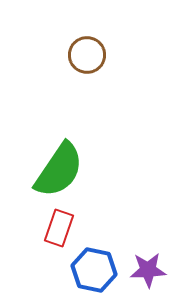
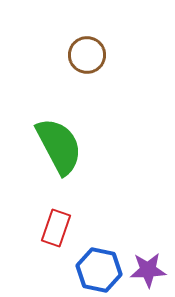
green semicircle: moved 24 px up; rotated 62 degrees counterclockwise
red rectangle: moved 3 px left
blue hexagon: moved 5 px right
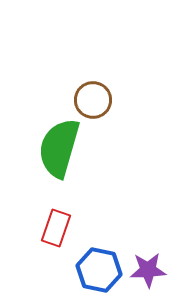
brown circle: moved 6 px right, 45 px down
green semicircle: moved 2 px down; rotated 136 degrees counterclockwise
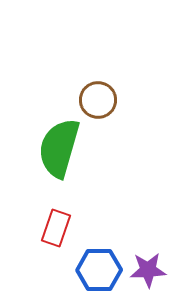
brown circle: moved 5 px right
blue hexagon: rotated 12 degrees counterclockwise
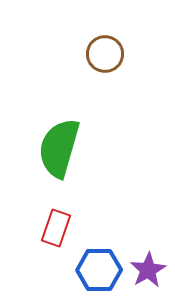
brown circle: moved 7 px right, 46 px up
purple star: rotated 27 degrees counterclockwise
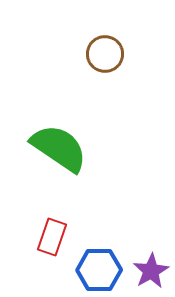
green semicircle: rotated 108 degrees clockwise
red rectangle: moved 4 px left, 9 px down
purple star: moved 3 px right, 1 px down
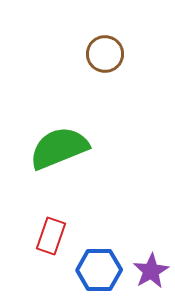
green semicircle: rotated 56 degrees counterclockwise
red rectangle: moved 1 px left, 1 px up
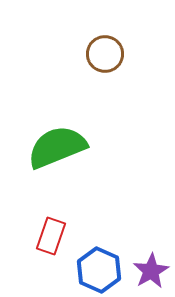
green semicircle: moved 2 px left, 1 px up
blue hexagon: rotated 24 degrees clockwise
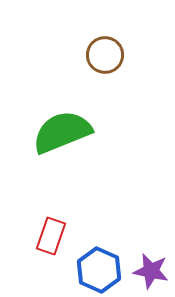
brown circle: moved 1 px down
green semicircle: moved 5 px right, 15 px up
purple star: rotated 30 degrees counterclockwise
